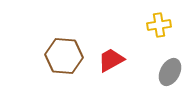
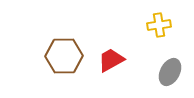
brown hexagon: rotated 6 degrees counterclockwise
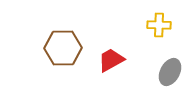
yellow cross: rotated 10 degrees clockwise
brown hexagon: moved 1 px left, 8 px up
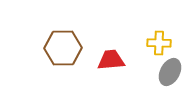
yellow cross: moved 18 px down
red trapezoid: rotated 24 degrees clockwise
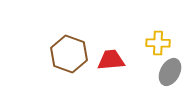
yellow cross: moved 1 px left
brown hexagon: moved 6 px right, 6 px down; rotated 21 degrees clockwise
